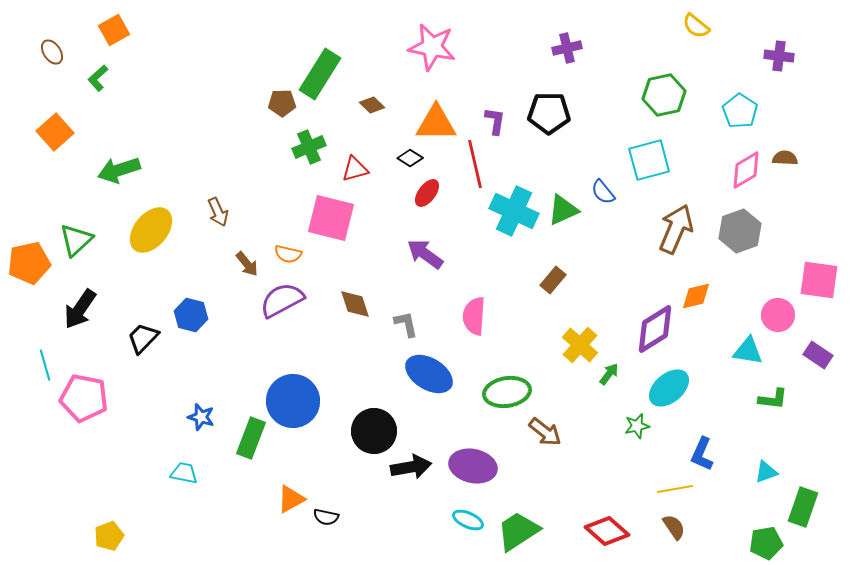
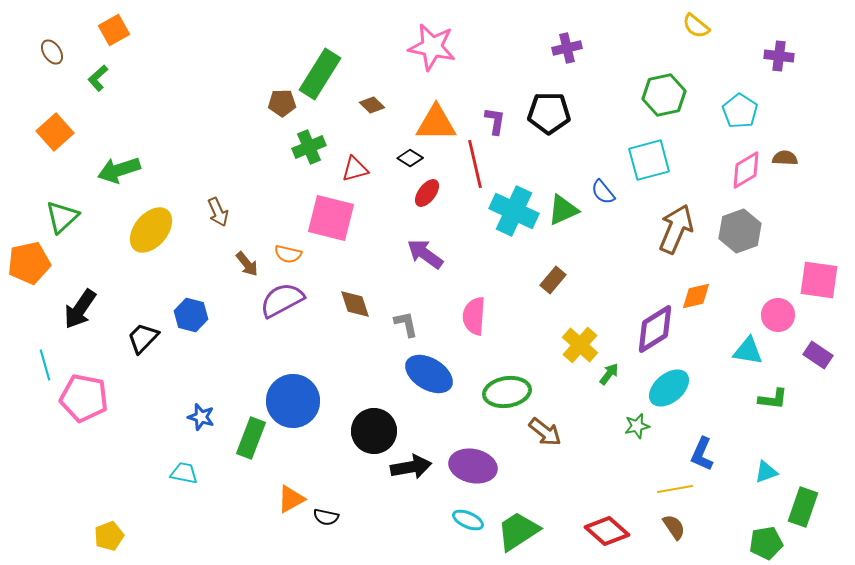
green triangle at (76, 240): moved 14 px left, 23 px up
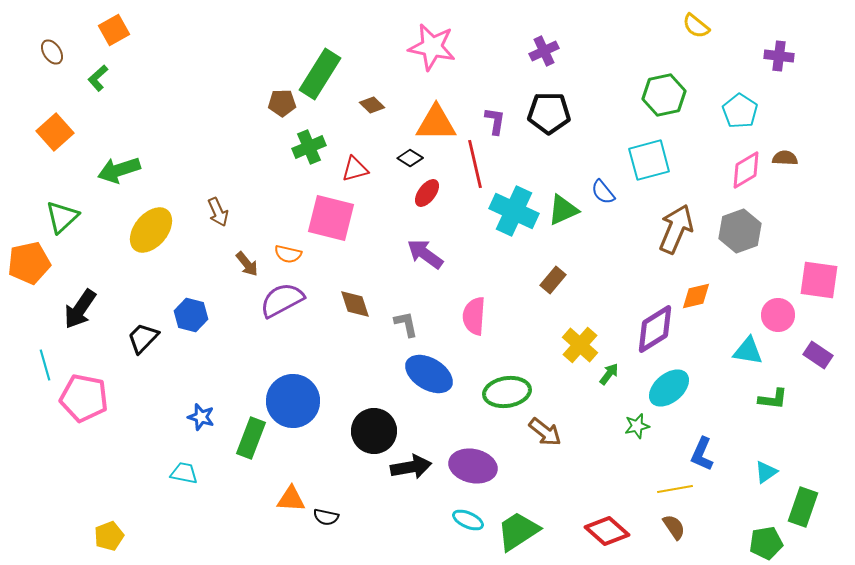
purple cross at (567, 48): moved 23 px left, 3 px down; rotated 12 degrees counterclockwise
cyan triangle at (766, 472): rotated 15 degrees counterclockwise
orange triangle at (291, 499): rotated 32 degrees clockwise
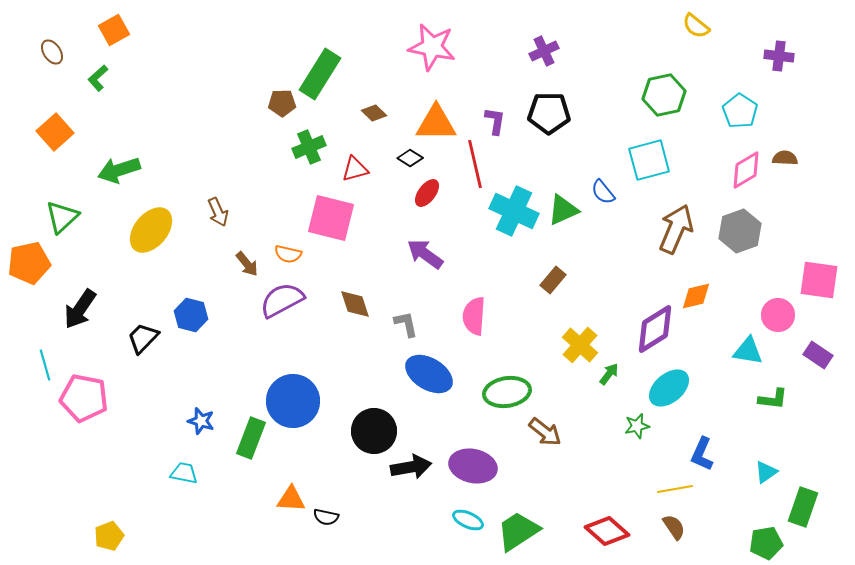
brown diamond at (372, 105): moved 2 px right, 8 px down
blue star at (201, 417): moved 4 px down
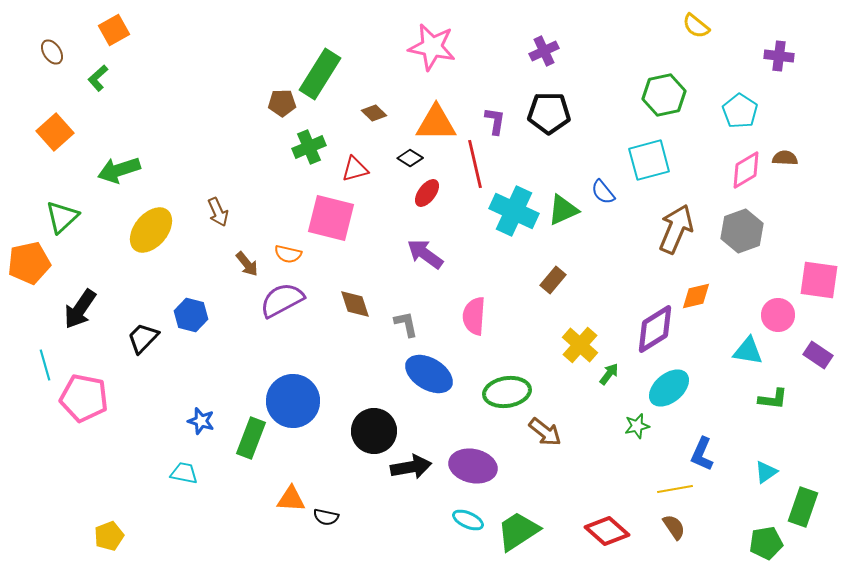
gray hexagon at (740, 231): moved 2 px right
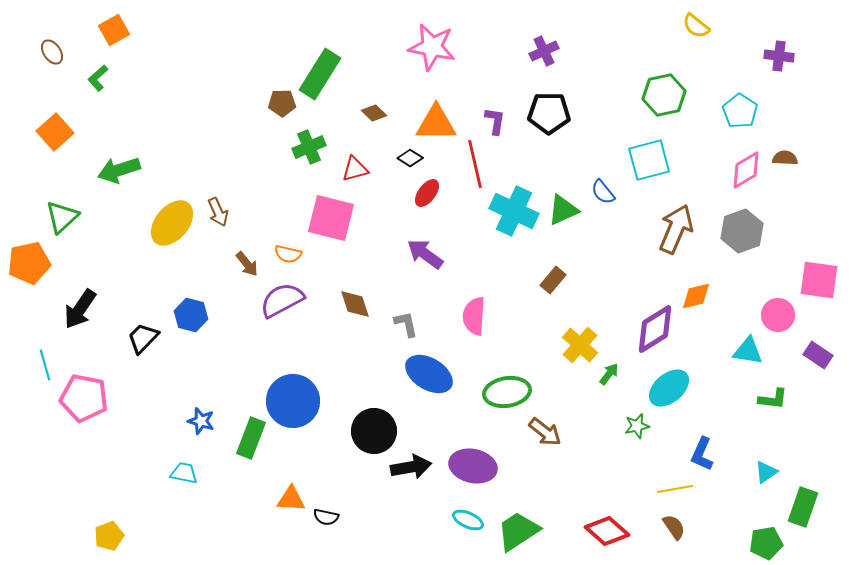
yellow ellipse at (151, 230): moved 21 px right, 7 px up
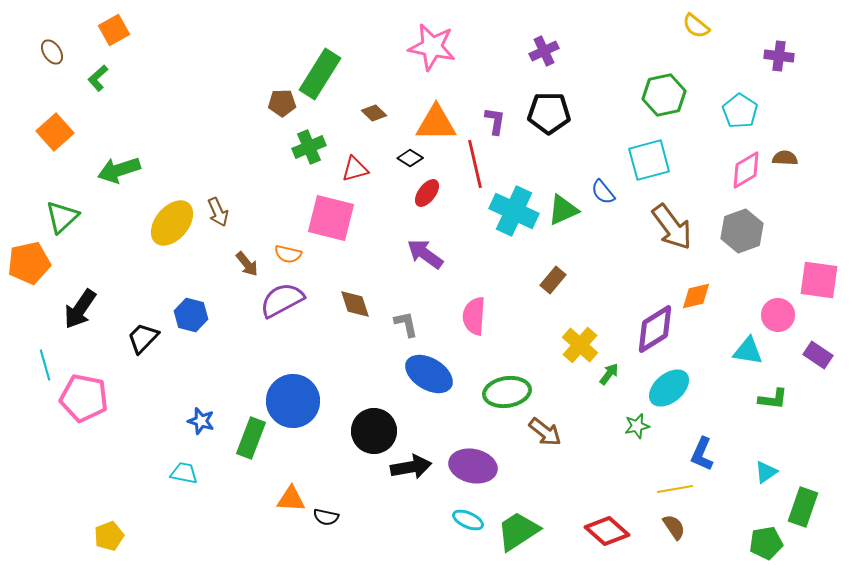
brown arrow at (676, 229): moved 4 px left, 2 px up; rotated 120 degrees clockwise
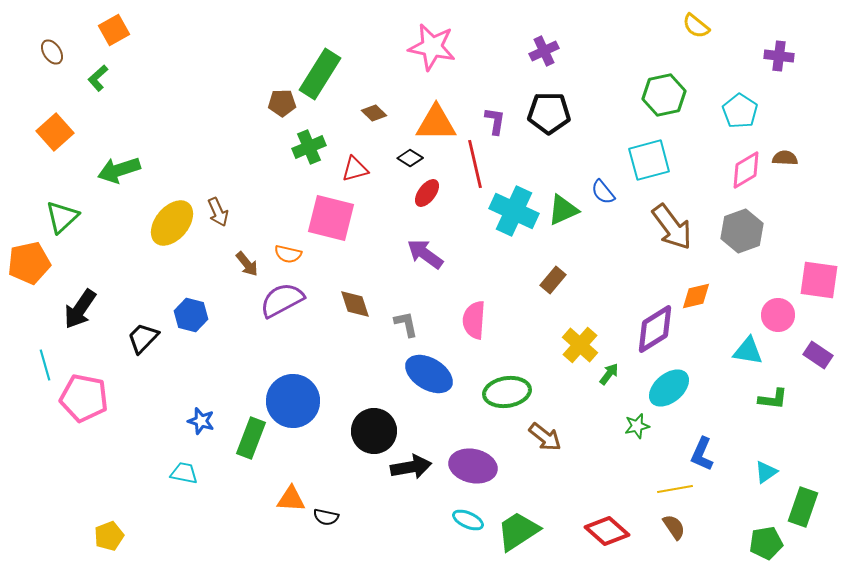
pink semicircle at (474, 316): moved 4 px down
brown arrow at (545, 432): moved 5 px down
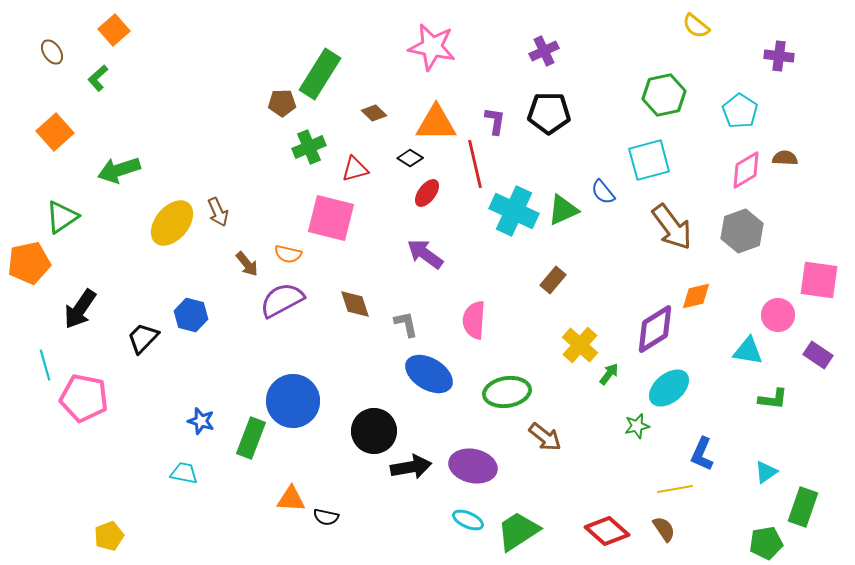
orange square at (114, 30): rotated 12 degrees counterclockwise
green triangle at (62, 217): rotated 9 degrees clockwise
brown semicircle at (674, 527): moved 10 px left, 2 px down
